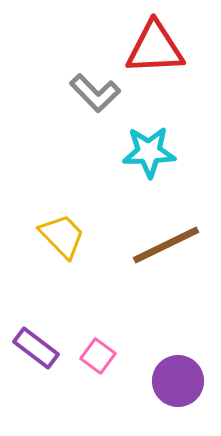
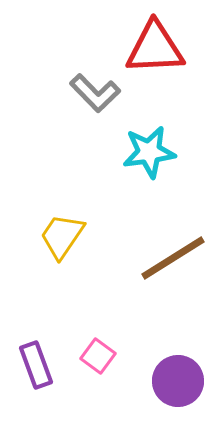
cyan star: rotated 6 degrees counterclockwise
yellow trapezoid: rotated 102 degrees counterclockwise
brown line: moved 7 px right, 13 px down; rotated 6 degrees counterclockwise
purple rectangle: moved 17 px down; rotated 33 degrees clockwise
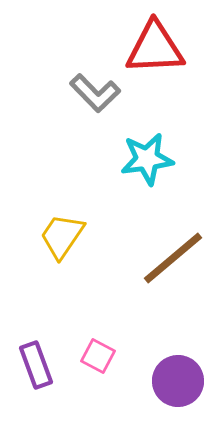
cyan star: moved 2 px left, 7 px down
brown line: rotated 8 degrees counterclockwise
pink square: rotated 8 degrees counterclockwise
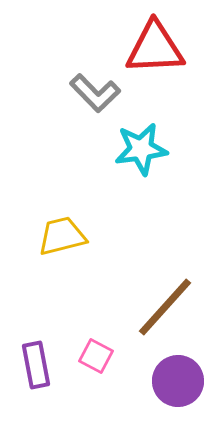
cyan star: moved 6 px left, 10 px up
yellow trapezoid: rotated 42 degrees clockwise
brown line: moved 8 px left, 49 px down; rotated 8 degrees counterclockwise
pink square: moved 2 px left
purple rectangle: rotated 9 degrees clockwise
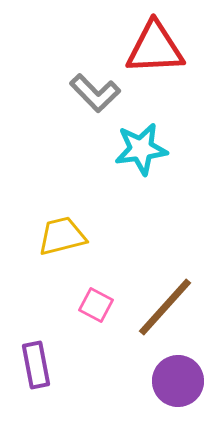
pink square: moved 51 px up
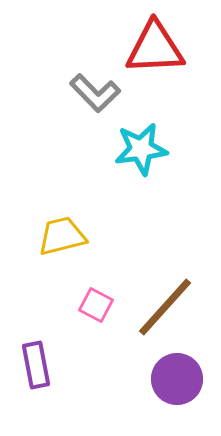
purple circle: moved 1 px left, 2 px up
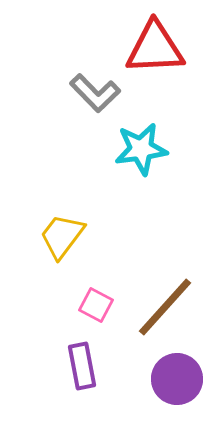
yellow trapezoid: rotated 39 degrees counterclockwise
purple rectangle: moved 46 px right, 1 px down
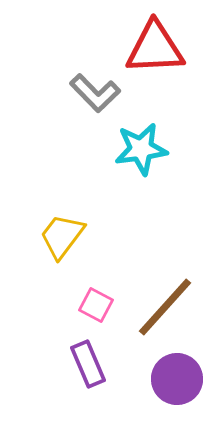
purple rectangle: moved 6 px right, 2 px up; rotated 12 degrees counterclockwise
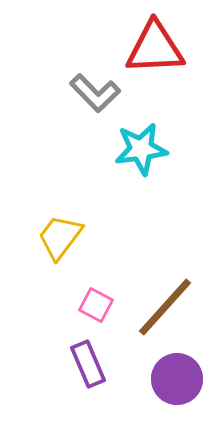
yellow trapezoid: moved 2 px left, 1 px down
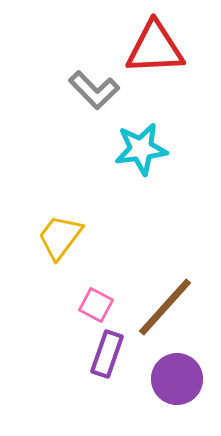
gray L-shape: moved 1 px left, 3 px up
purple rectangle: moved 19 px right, 10 px up; rotated 42 degrees clockwise
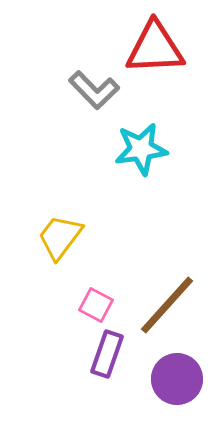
brown line: moved 2 px right, 2 px up
